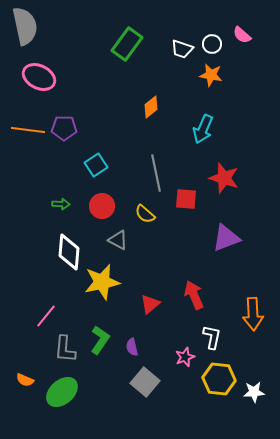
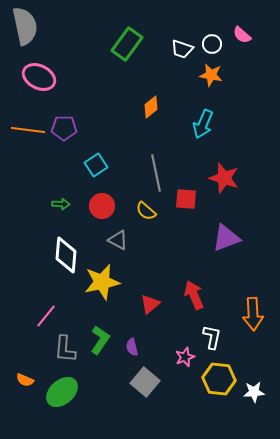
cyan arrow: moved 5 px up
yellow semicircle: moved 1 px right, 3 px up
white diamond: moved 3 px left, 3 px down
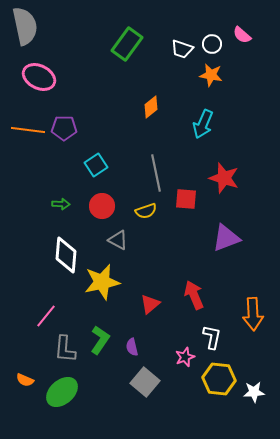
yellow semicircle: rotated 60 degrees counterclockwise
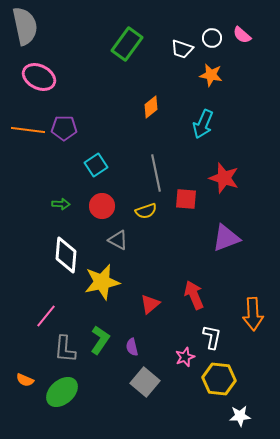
white circle: moved 6 px up
white star: moved 14 px left, 24 px down
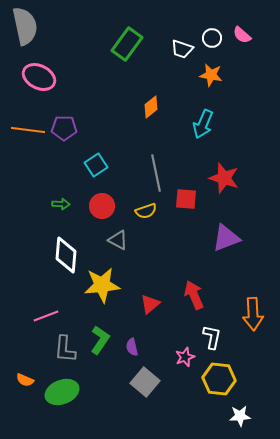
yellow star: moved 3 px down; rotated 6 degrees clockwise
pink line: rotated 30 degrees clockwise
green ellipse: rotated 20 degrees clockwise
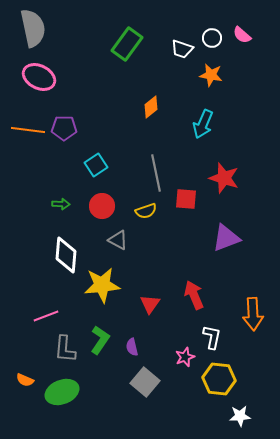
gray semicircle: moved 8 px right, 2 px down
red triangle: rotated 15 degrees counterclockwise
